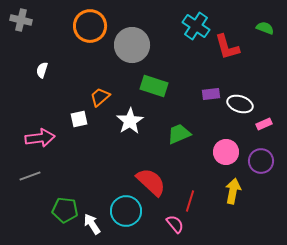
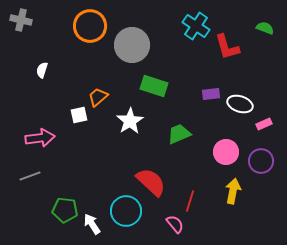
orange trapezoid: moved 2 px left
white square: moved 4 px up
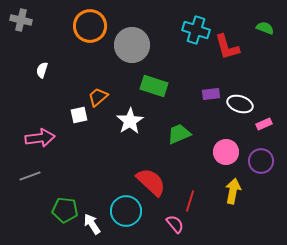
cyan cross: moved 4 px down; rotated 16 degrees counterclockwise
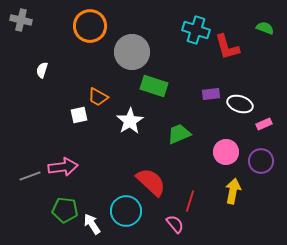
gray circle: moved 7 px down
orange trapezoid: rotated 110 degrees counterclockwise
pink arrow: moved 23 px right, 29 px down
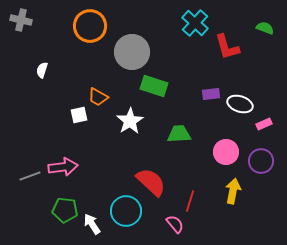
cyan cross: moved 1 px left, 7 px up; rotated 24 degrees clockwise
green trapezoid: rotated 20 degrees clockwise
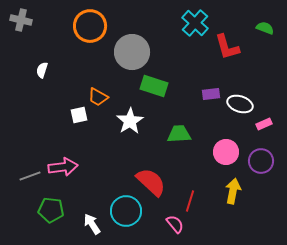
green pentagon: moved 14 px left
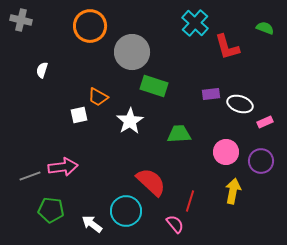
pink rectangle: moved 1 px right, 2 px up
white arrow: rotated 20 degrees counterclockwise
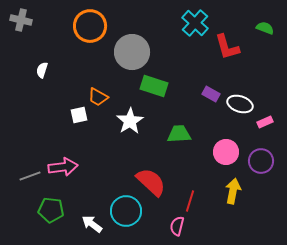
purple rectangle: rotated 36 degrees clockwise
pink semicircle: moved 2 px right, 2 px down; rotated 126 degrees counterclockwise
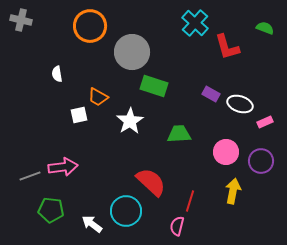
white semicircle: moved 15 px right, 4 px down; rotated 28 degrees counterclockwise
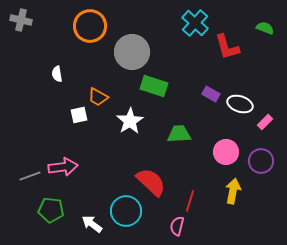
pink rectangle: rotated 21 degrees counterclockwise
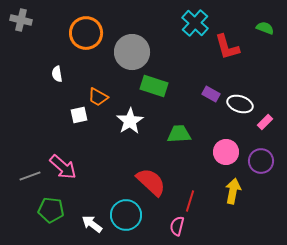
orange circle: moved 4 px left, 7 px down
pink arrow: rotated 48 degrees clockwise
cyan circle: moved 4 px down
